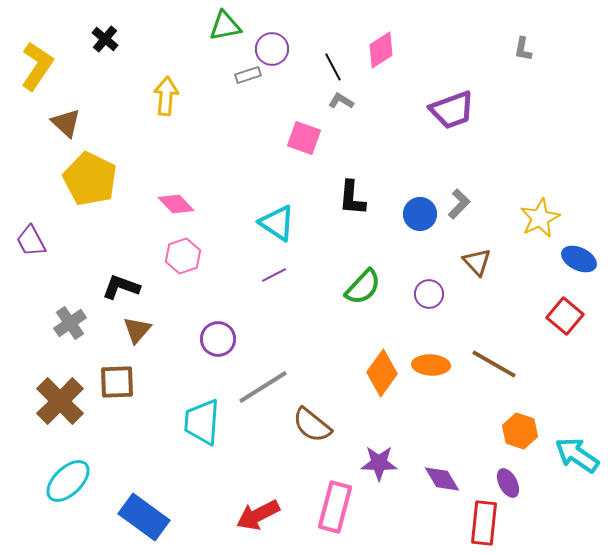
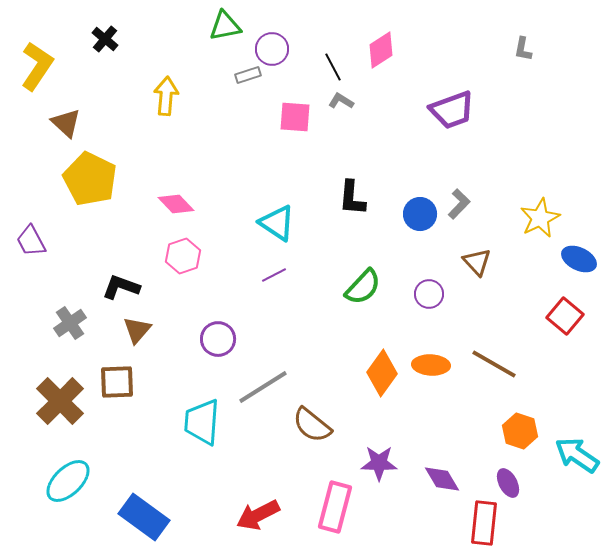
pink square at (304, 138): moved 9 px left, 21 px up; rotated 16 degrees counterclockwise
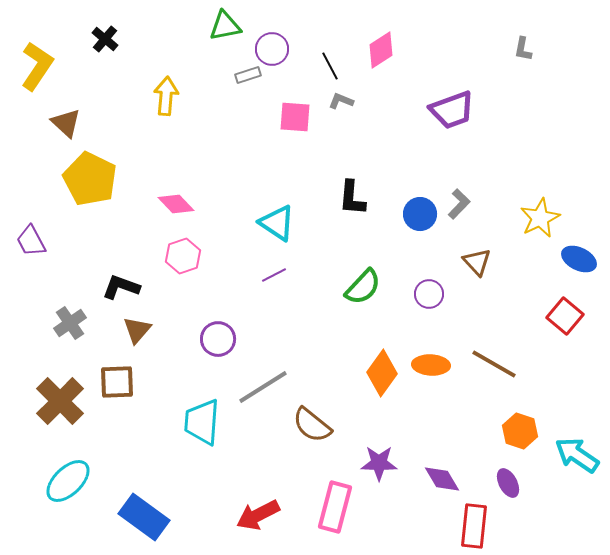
black line at (333, 67): moved 3 px left, 1 px up
gray L-shape at (341, 101): rotated 10 degrees counterclockwise
red rectangle at (484, 523): moved 10 px left, 3 px down
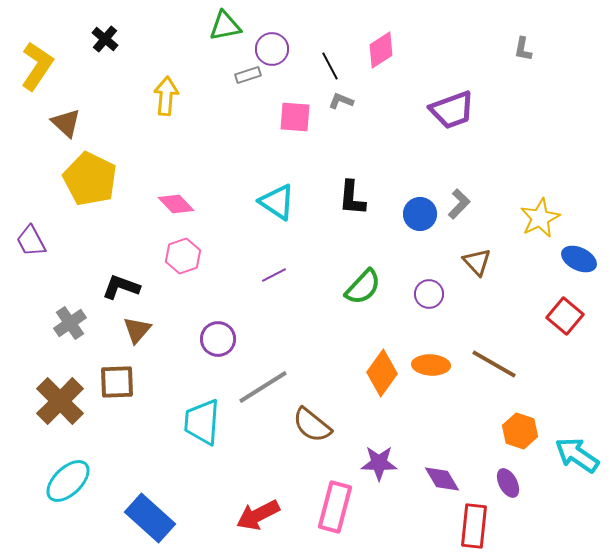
cyan triangle at (277, 223): moved 21 px up
blue rectangle at (144, 517): moved 6 px right, 1 px down; rotated 6 degrees clockwise
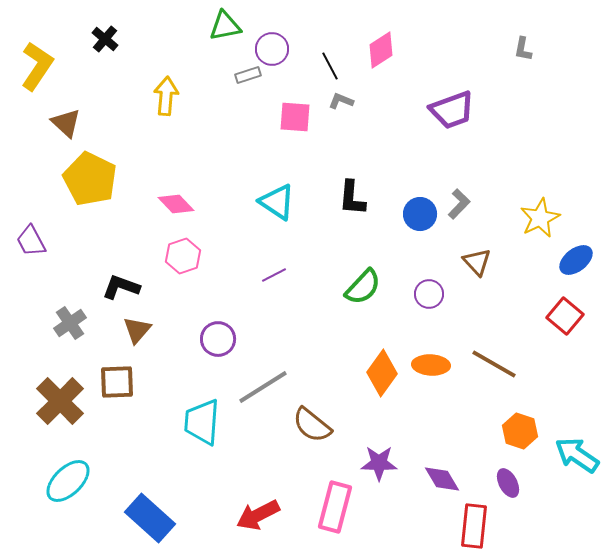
blue ellipse at (579, 259): moved 3 px left, 1 px down; rotated 64 degrees counterclockwise
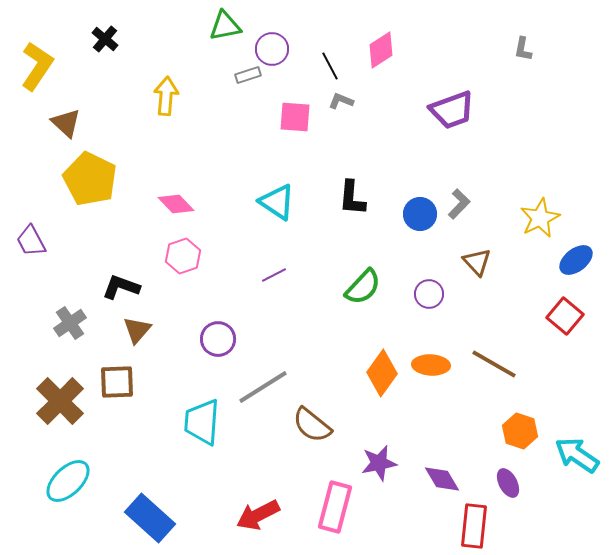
purple star at (379, 463): rotated 12 degrees counterclockwise
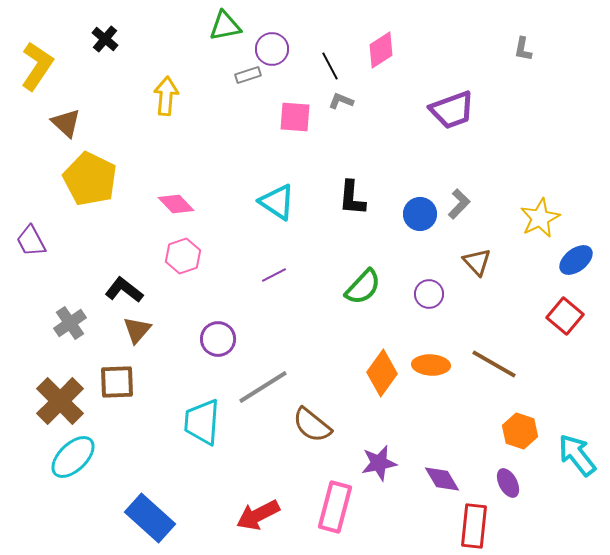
black L-shape at (121, 287): moved 3 px right, 3 px down; rotated 18 degrees clockwise
cyan arrow at (577, 455): rotated 18 degrees clockwise
cyan ellipse at (68, 481): moved 5 px right, 24 px up
